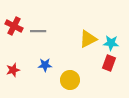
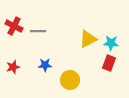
red star: moved 3 px up
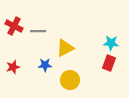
yellow triangle: moved 23 px left, 9 px down
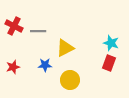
cyan star: rotated 14 degrees clockwise
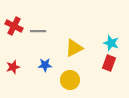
yellow triangle: moved 9 px right
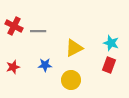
red rectangle: moved 2 px down
yellow circle: moved 1 px right
